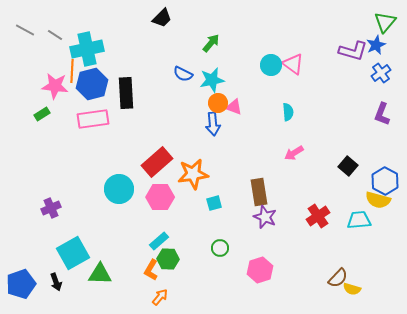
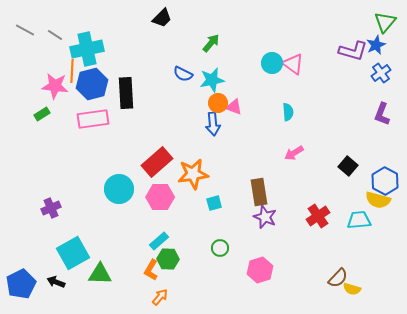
cyan circle at (271, 65): moved 1 px right, 2 px up
black arrow at (56, 282): rotated 132 degrees clockwise
blue pentagon at (21, 284): rotated 8 degrees counterclockwise
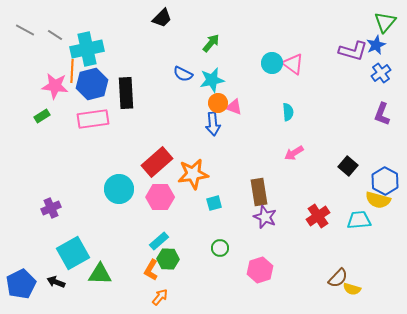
green rectangle at (42, 114): moved 2 px down
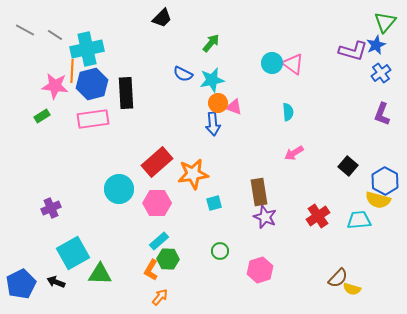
pink hexagon at (160, 197): moved 3 px left, 6 px down
green circle at (220, 248): moved 3 px down
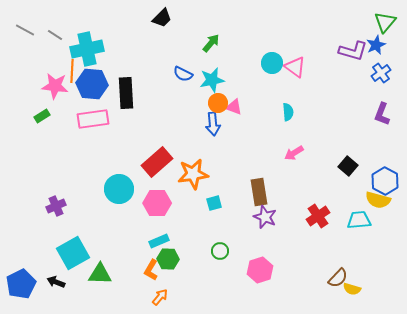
pink triangle at (293, 64): moved 2 px right, 3 px down
blue hexagon at (92, 84): rotated 20 degrees clockwise
purple cross at (51, 208): moved 5 px right, 2 px up
cyan rectangle at (159, 241): rotated 18 degrees clockwise
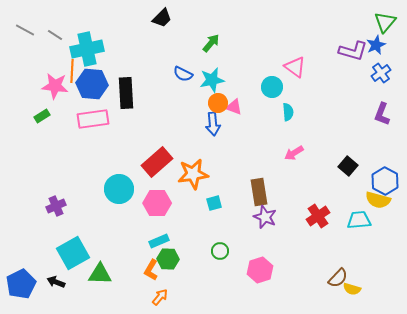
cyan circle at (272, 63): moved 24 px down
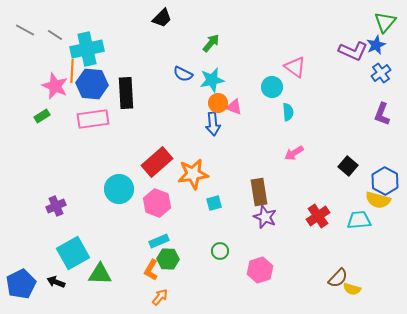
purple L-shape at (353, 51): rotated 8 degrees clockwise
pink star at (55, 86): rotated 16 degrees clockwise
pink hexagon at (157, 203): rotated 20 degrees clockwise
